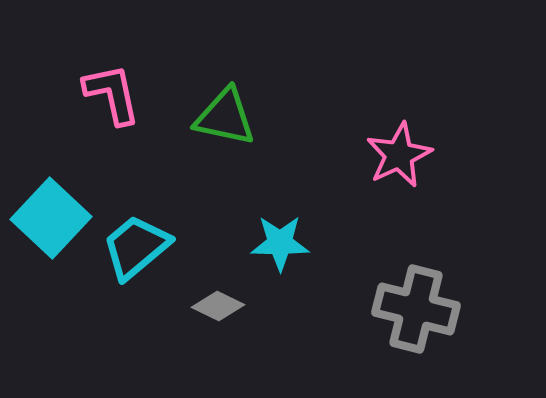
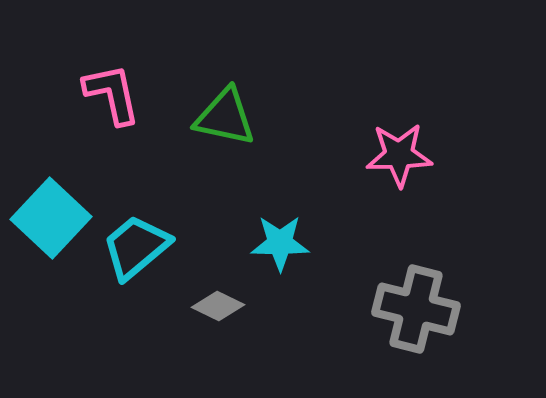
pink star: rotated 24 degrees clockwise
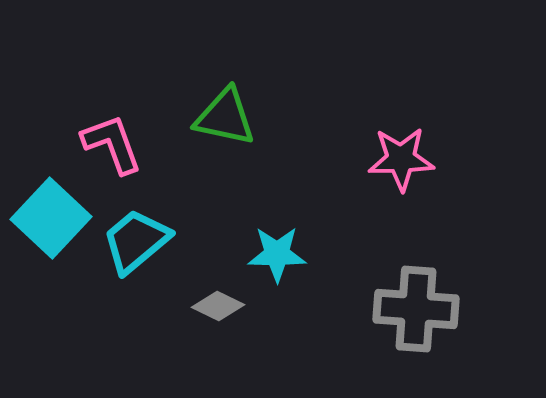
pink L-shape: moved 50 px down; rotated 8 degrees counterclockwise
pink star: moved 2 px right, 4 px down
cyan star: moved 3 px left, 11 px down
cyan trapezoid: moved 6 px up
gray cross: rotated 10 degrees counterclockwise
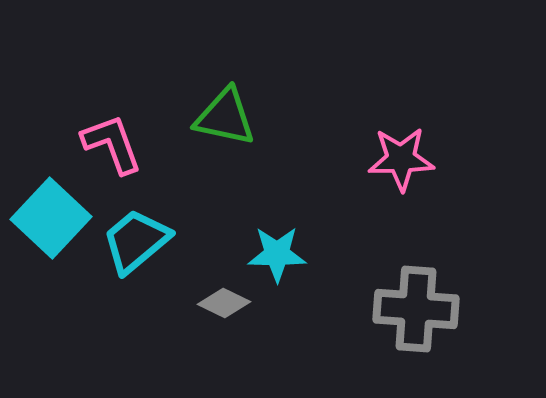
gray diamond: moved 6 px right, 3 px up
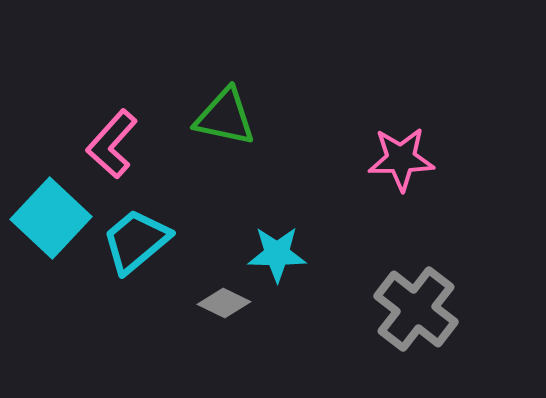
pink L-shape: rotated 118 degrees counterclockwise
gray cross: rotated 34 degrees clockwise
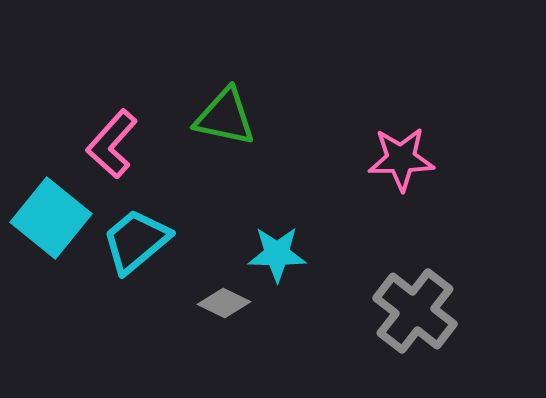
cyan square: rotated 4 degrees counterclockwise
gray cross: moved 1 px left, 2 px down
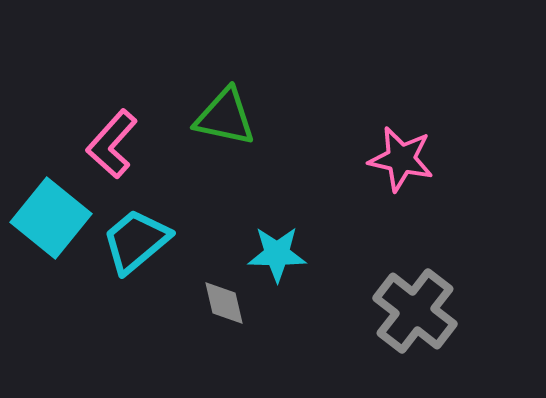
pink star: rotated 14 degrees clockwise
gray diamond: rotated 51 degrees clockwise
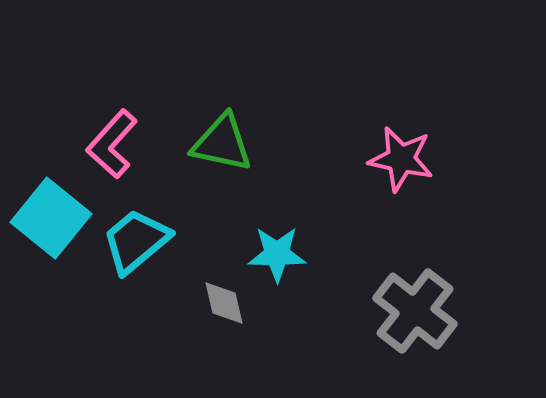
green triangle: moved 3 px left, 26 px down
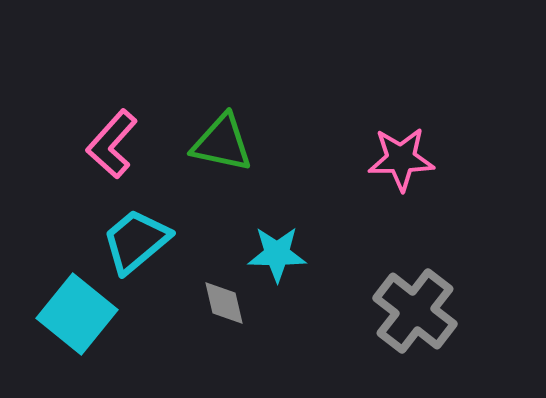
pink star: rotated 14 degrees counterclockwise
cyan square: moved 26 px right, 96 px down
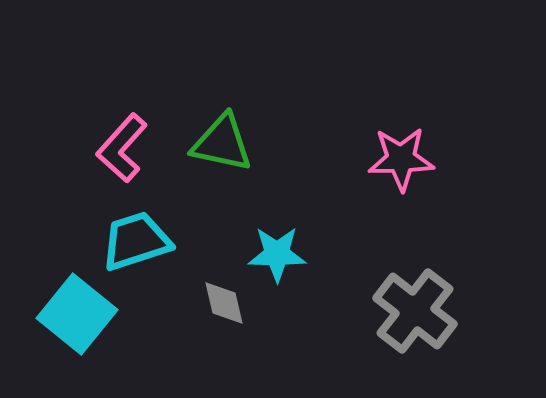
pink L-shape: moved 10 px right, 4 px down
cyan trapezoid: rotated 22 degrees clockwise
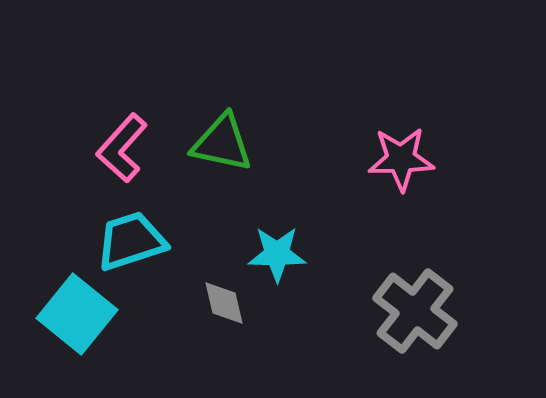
cyan trapezoid: moved 5 px left
